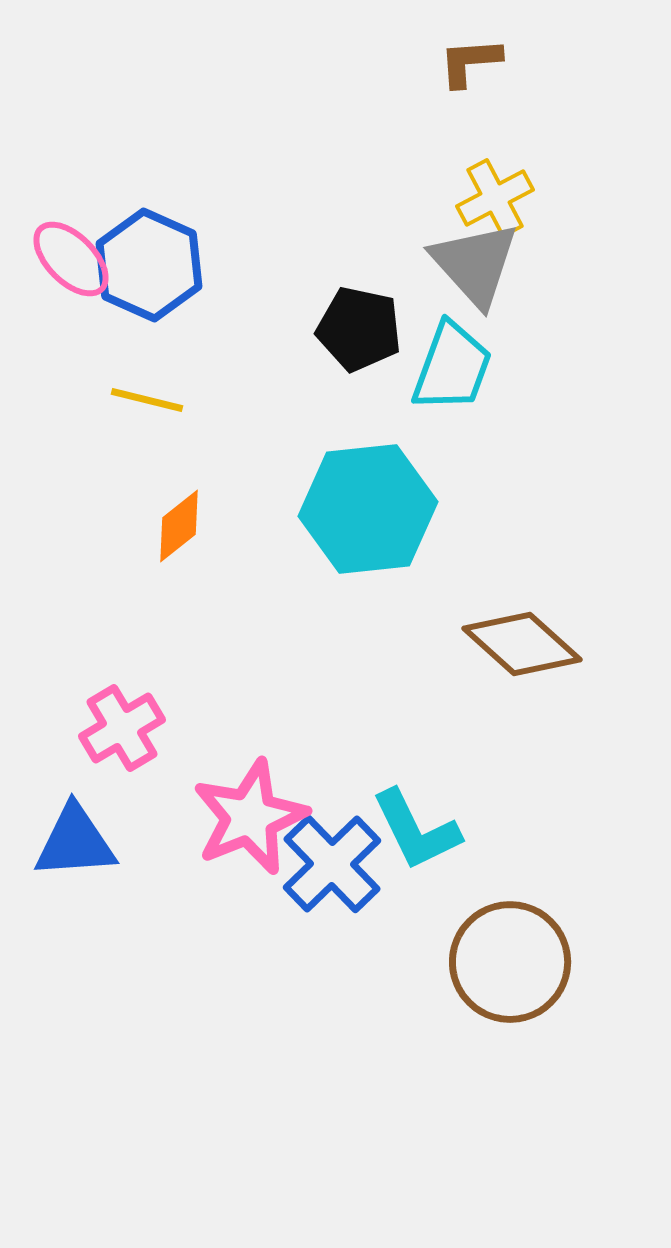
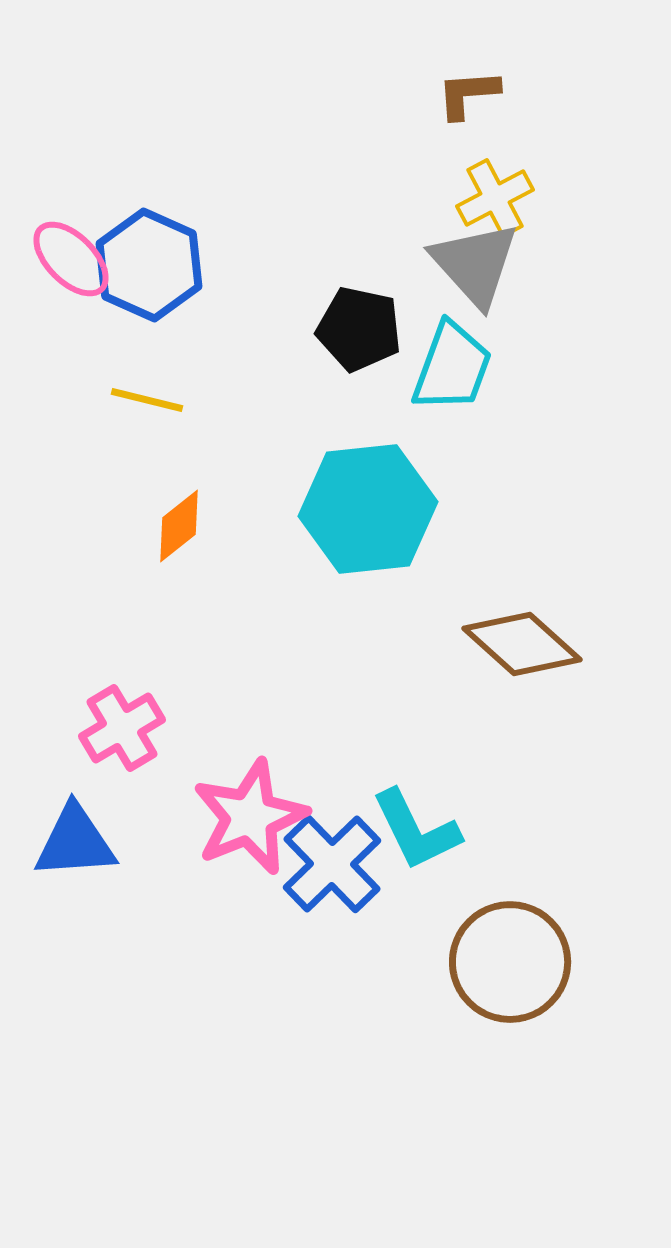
brown L-shape: moved 2 px left, 32 px down
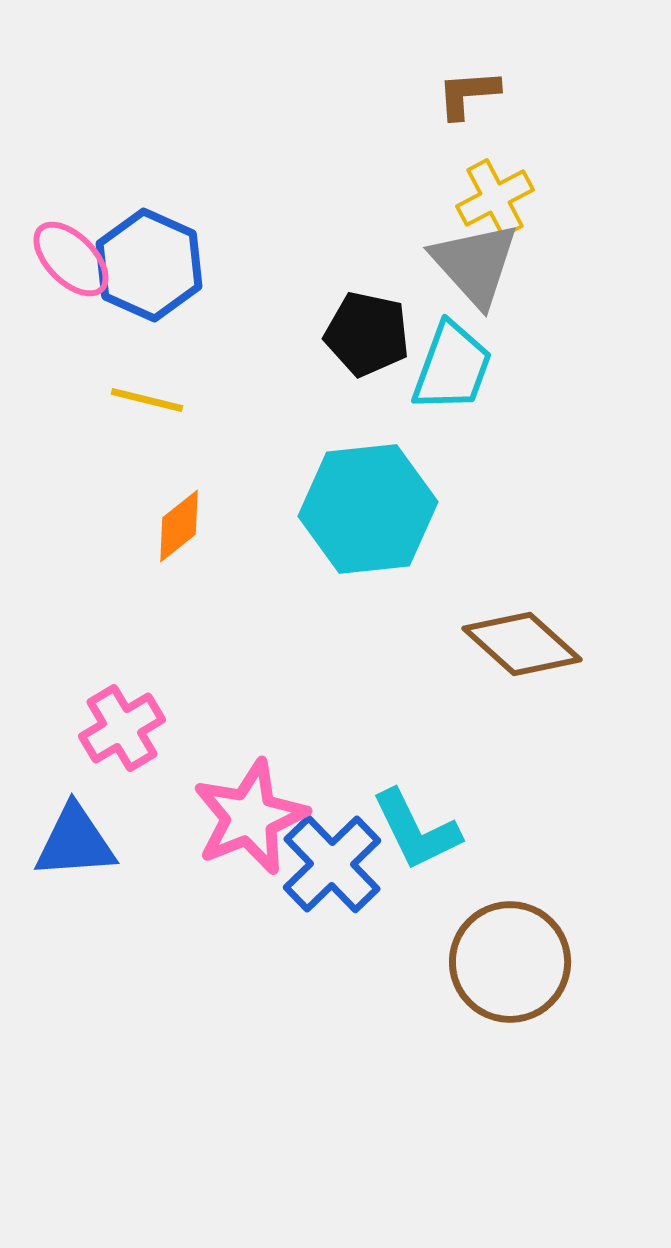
black pentagon: moved 8 px right, 5 px down
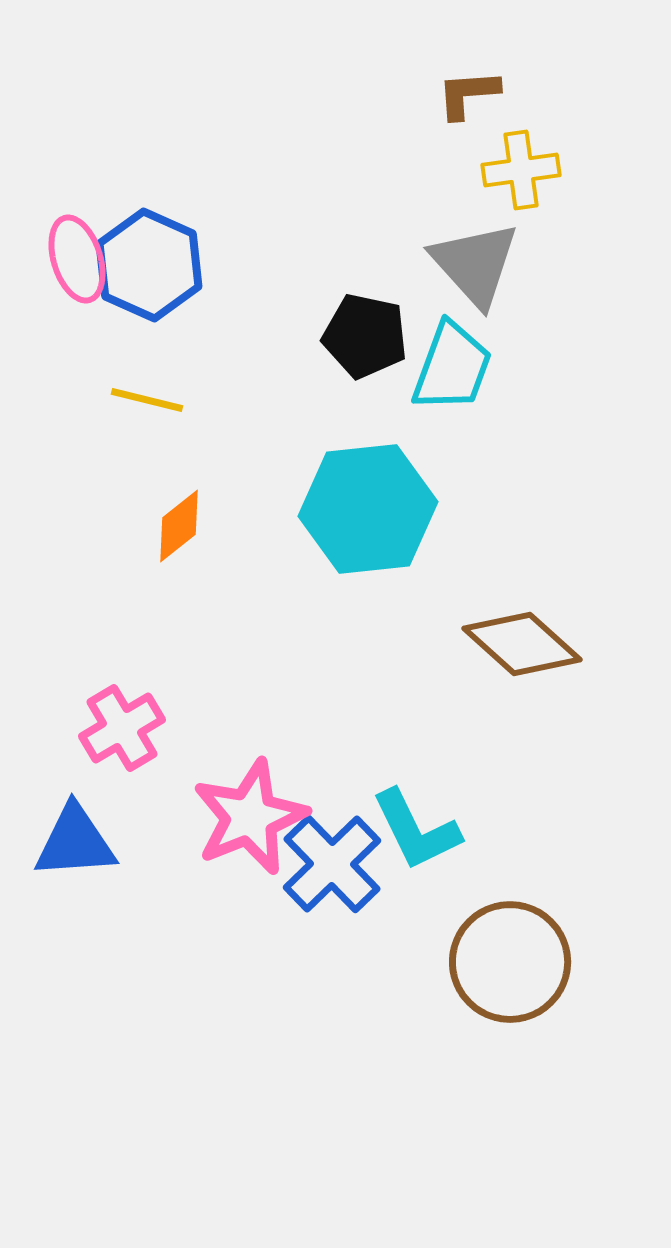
yellow cross: moved 26 px right, 28 px up; rotated 20 degrees clockwise
pink ellipse: moved 6 px right; rotated 28 degrees clockwise
black pentagon: moved 2 px left, 2 px down
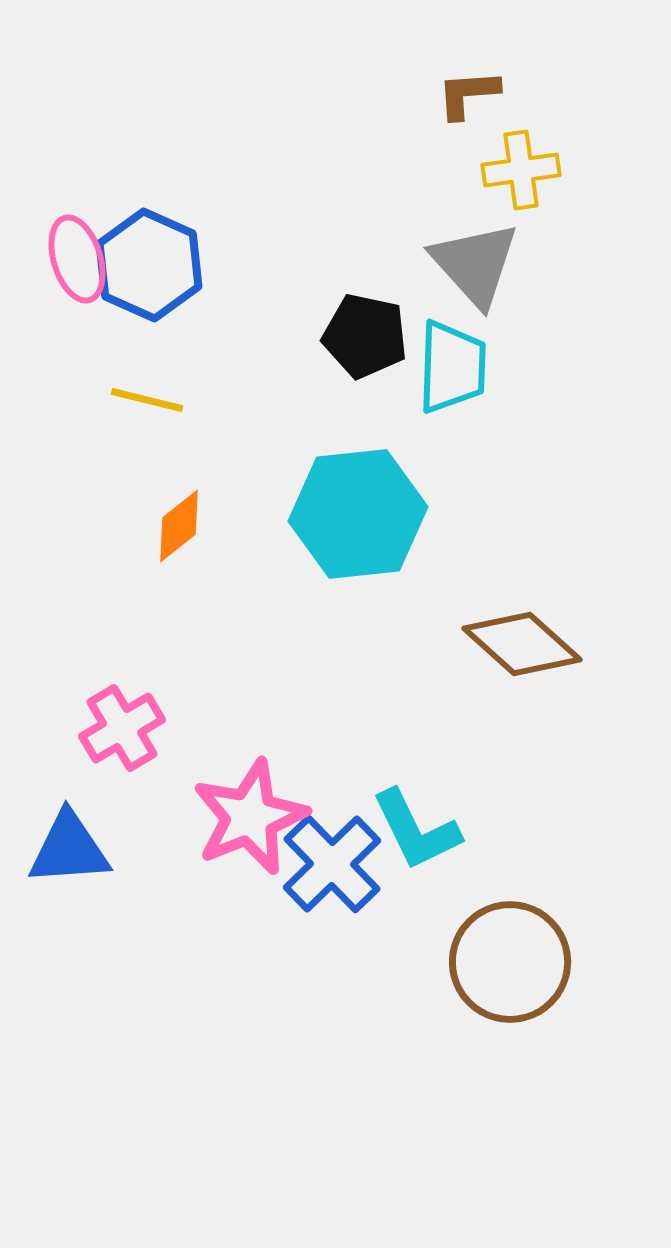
cyan trapezoid: rotated 18 degrees counterclockwise
cyan hexagon: moved 10 px left, 5 px down
blue triangle: moved 6 px left, 7 px down
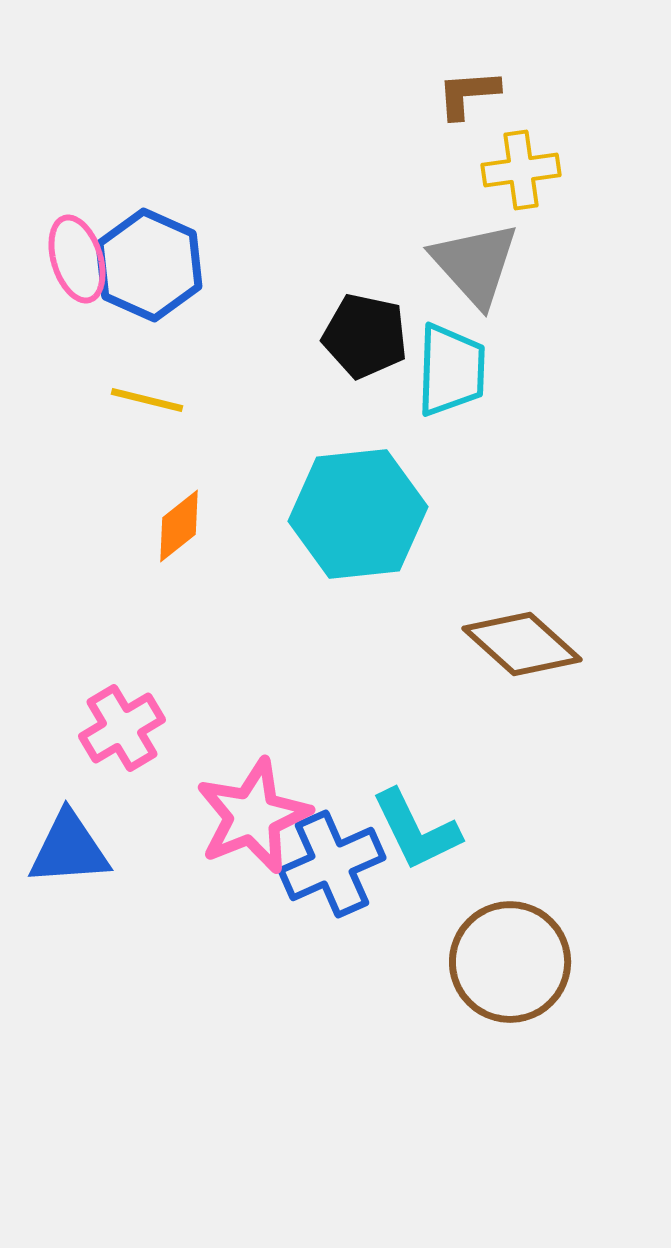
cyan trapezoid: moved 1 px left, 3 px down
pink star: moved 3 px right, 1 px up
blue cross: rotated 20 degrees clockwise
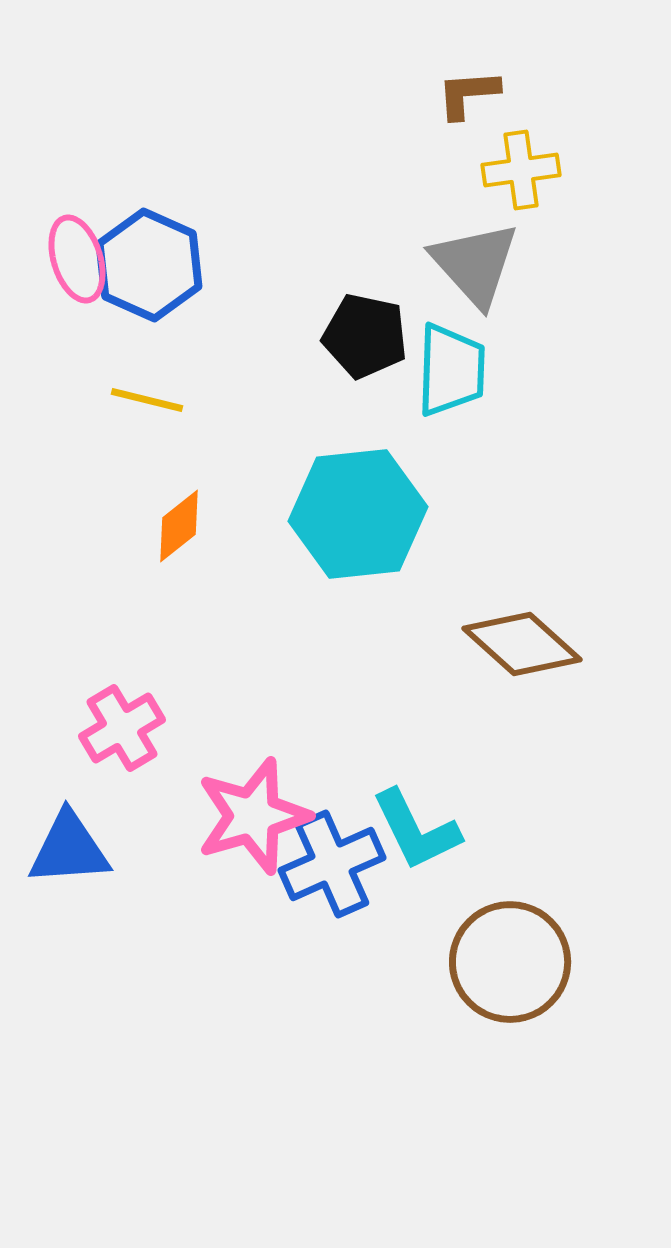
pink star: rotated 6 degrees clockwise
